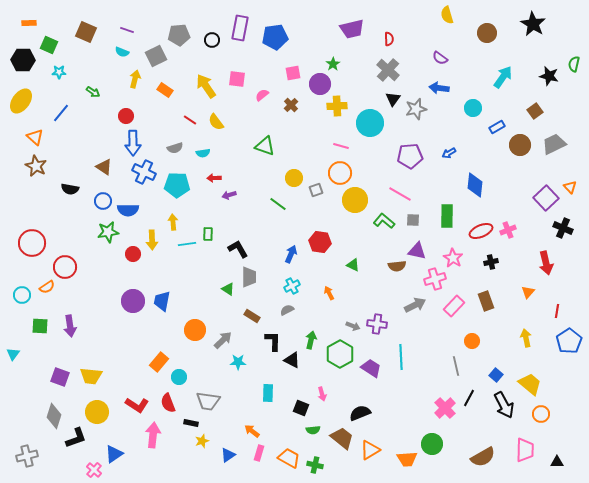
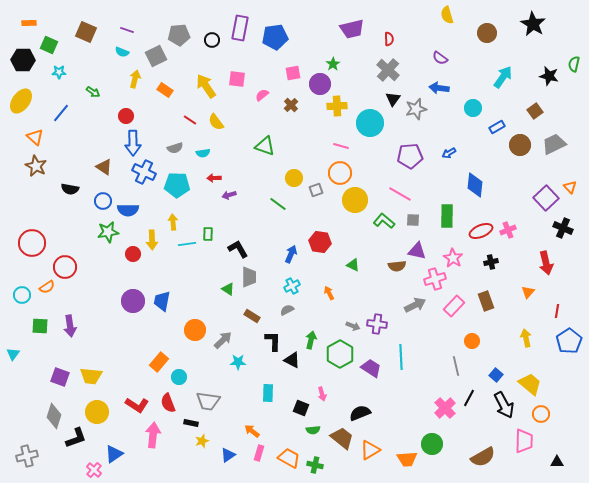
pink trapezoid at (525, 450): moved 1 px left, 9 px up
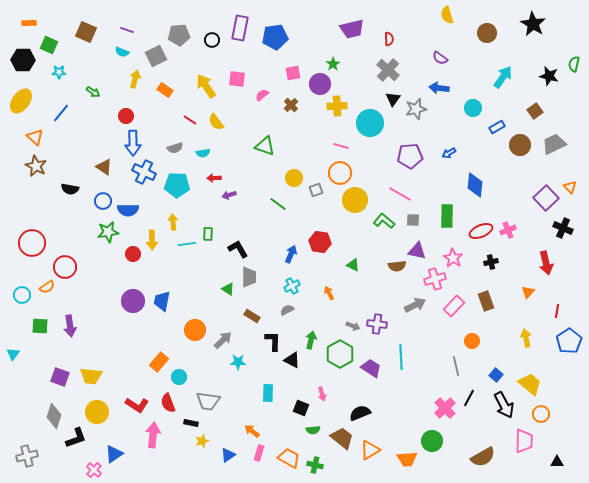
green circle at (432, 444): moved 3 px up
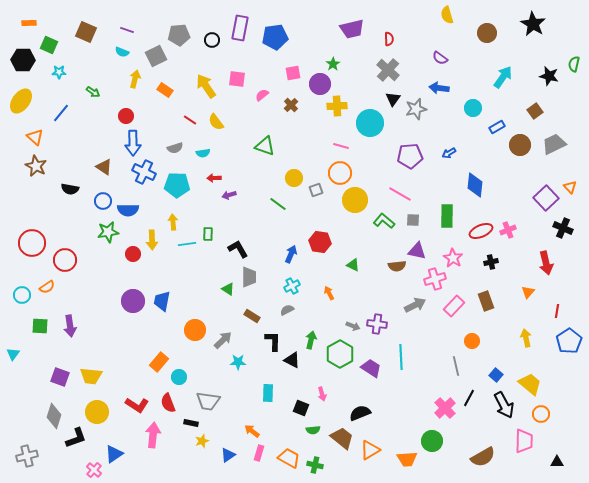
red circle at (65, 267): moved 7 px up
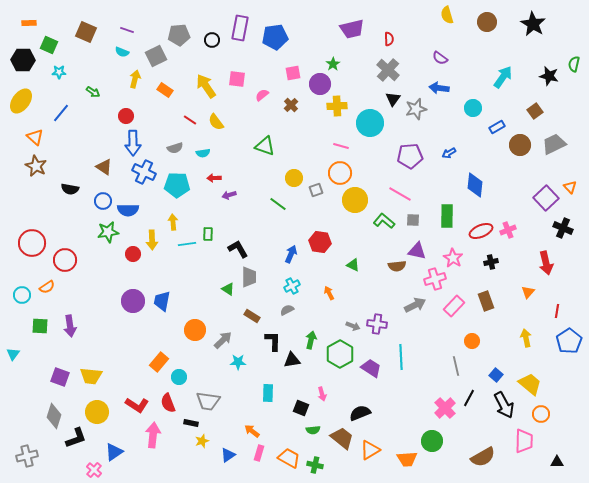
brown circle at (487, 33): moved 11 px up
black triangle at (292, 360): rotated 36 degrees counterclockwise
blue triangle at (114, 454): moved 2 px up
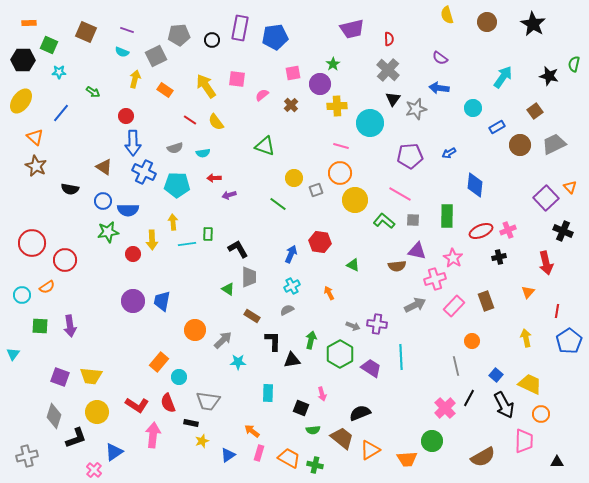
black cross at (563, 228): moved 3 px down
black cross at (491, 262): moved 8 px right, 5 px up
yellow trapezoid at (530, 384): rotated 15 degrees counterclockwise
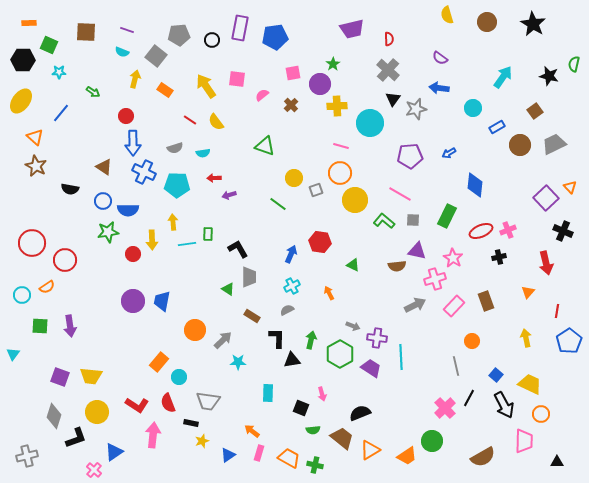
brown square at (86, 32): rotated 20 degrees counterclockwise
gray square at (156, 56): rotated 25 degrees counterclockwise
green rectangle at (447, 216): rotated 25 degrees clockwise
purple cross at (377, 324): moved 14 px down
black L-shape at (273, 341): moved 4 px right, 3 px up
orange trapezoid at (407, 459): moved 3 px up; rotated 30 degrees counterclockwise
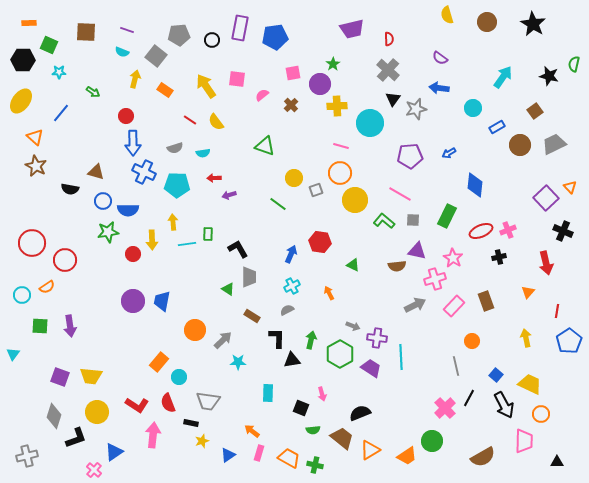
brown triangle at (104, 167): moved 8 px left, 5 px down; rotated 18 degrees counterclockwise
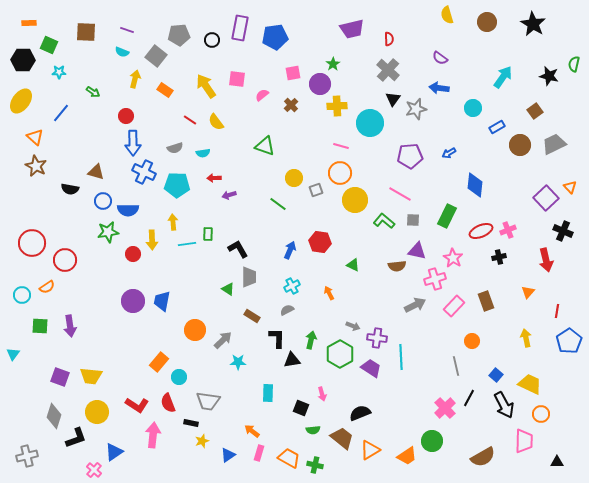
blue arrow at (291, 254): moved 1 px left, 4 px up
red arrow at (546, 263): moved 3 px up
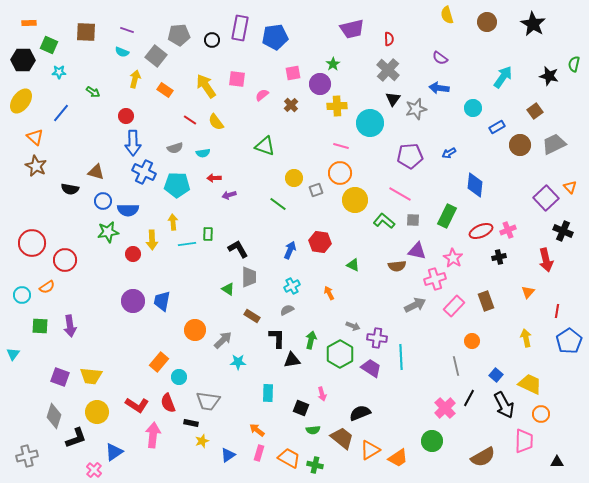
orange arrow at (252, 431): moved 5 px right, 1 px up
orange trapezoid at (407, 456): moved 9 px left, 2 px down
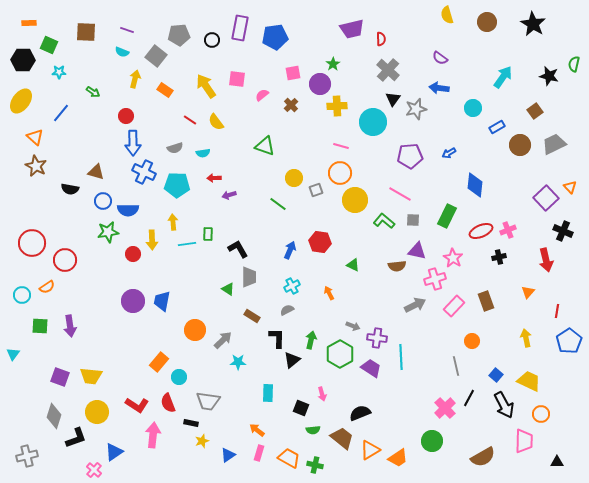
red semicircle at (389, 39): moved 8 px left
cyan circle at (370, 123): moved 3 px right, 1 px up
black triangle at (292, 360): rotated 30 degrees counterclockwise
yellow trapezoid at (530, 384): moved 1 px left, 3 px up
